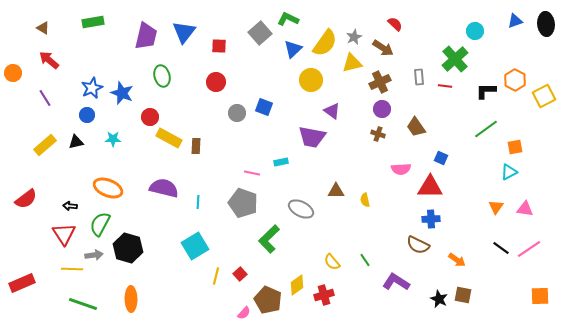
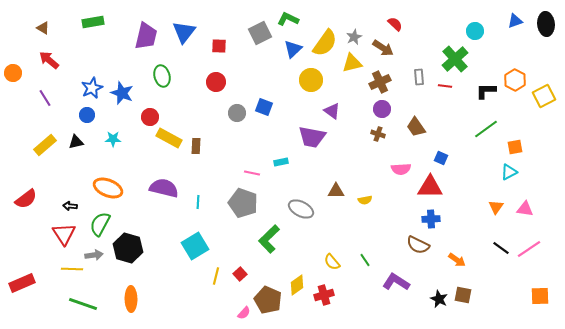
gray square at (260, 33): rotated 15 degrees clockwise
yellow semicircle at (365, 200): rotated 88 degrees counterclockwise
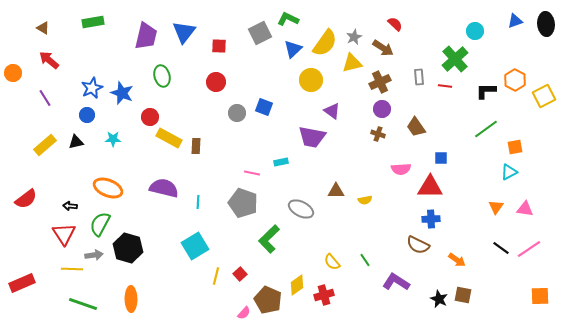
blue square at (441, 158): rotated 24 degrees counterclockwise
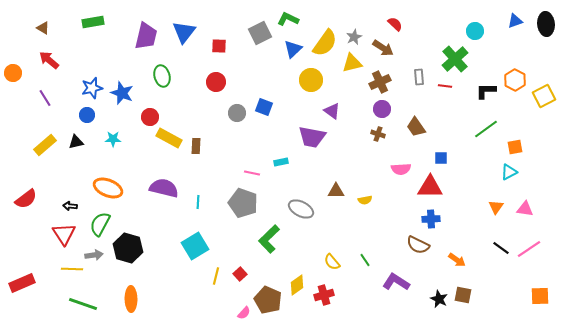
blue star at (92, 88): rotated 10 degrees clockwise
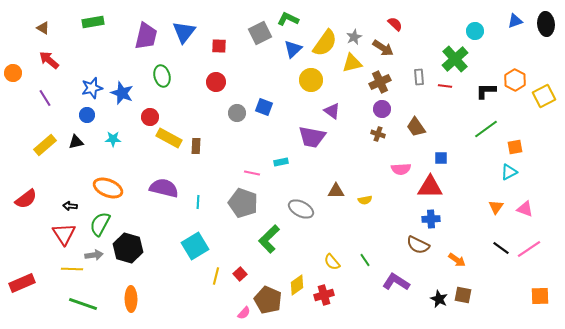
pink triangle at (525, 209): rotated 12 degrees clockwise
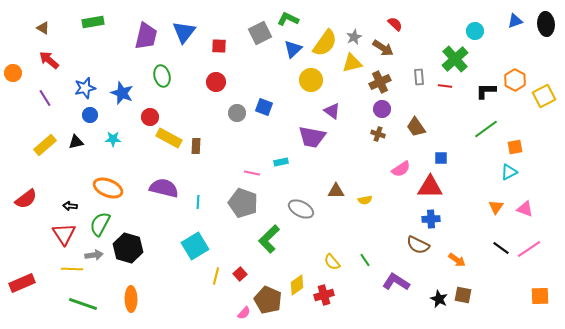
blue star at (92, 88): moved 7 px left
blue circle at (87, 115): moved 3 px right
pink semicircle at (401, 169): rotated 30 degrees counterclockwise
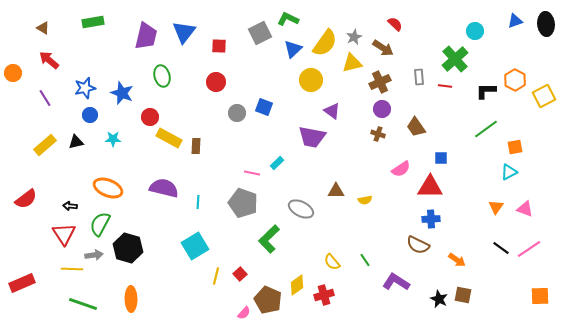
cyan rectangle at (281, 162): moved 4 px left, 1 px down; rotated 32 degrees counterclockwise
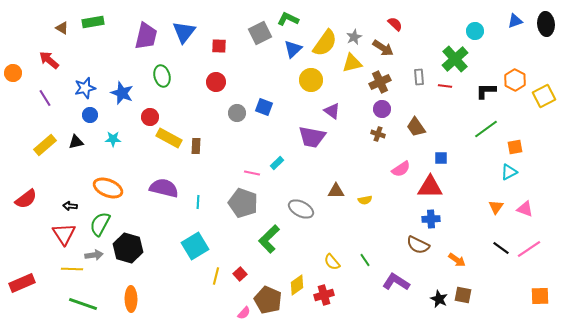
brown triangle at (43, 28): moved 19 px right
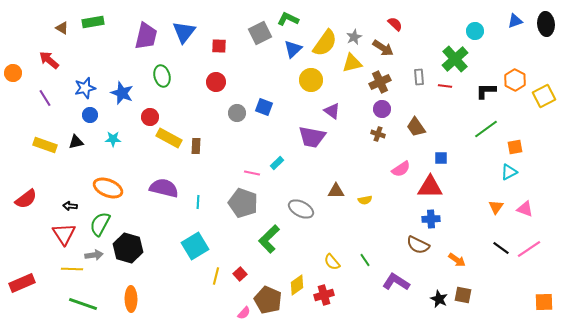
yellow rectangle at (45, 145): rotated 60 degrees clockwise
orange square at (540, 296): moved 4 px right, 6 px down
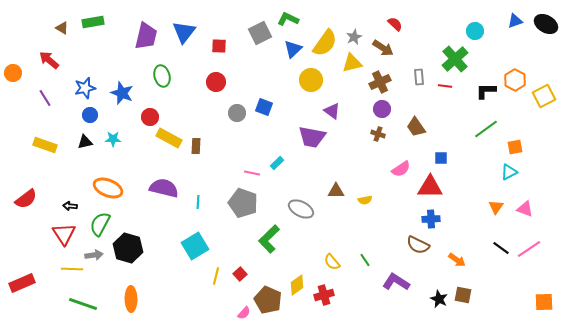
black ellipse at (546, 24): rotated 55 degrees counterclockwise
black triangle at (76, 142): moved 9 px right
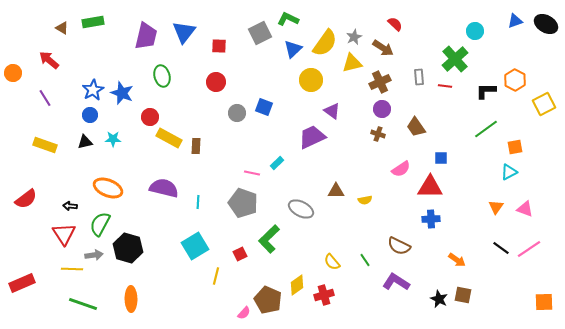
blue star at (85, 88): moved 8 px right, 2 px down; rotated 15 degrees counterclockwise
yellow square at (544, 96): moved 8 px down
purple trapezoid at (312, 137): rotated 144 degrees clockwise
brown semicircle at (418, 245): moved 19 px left, 1 px down
red square at (240, 274): moved 20 px up; rotated 16 degrees clockwise
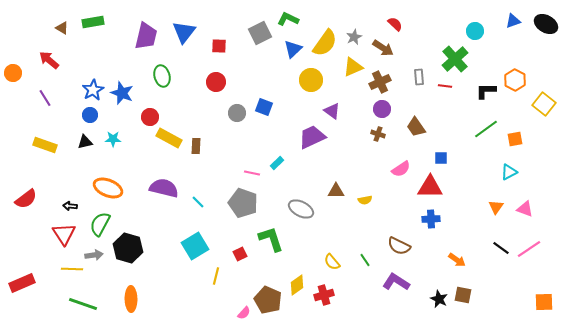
blue triangle at (515, 21): moved 2 px left
yellow triangle at (352, 63): moved 1 px right, 4 px down; rotated 10 degrees counterclockwise
yellow square at (544, 104): rotated 25 degrees counterclockwise
orange square at (515, 147): moved 8 px up
cyan line at (198, 202): rotated 48 degrees counterclockwise
green L-shape at (269, 239): moved 2 px right; rotated 116 degrees clockwise
